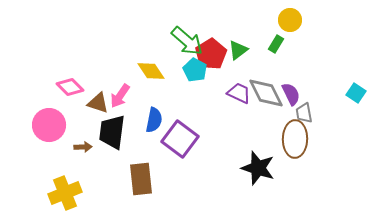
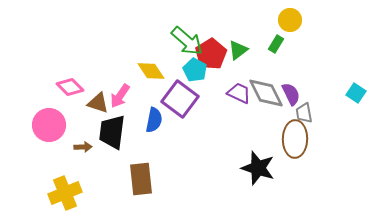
purple square: moved 40 px up
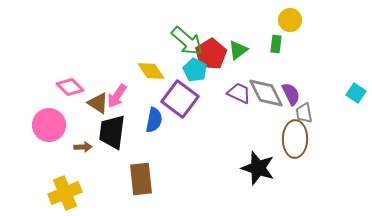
green rectangle: rotated 24 degrees counterclockwise
pink arrow: moved 3 px left
brown triangle: rotated 15 degrees clockwise
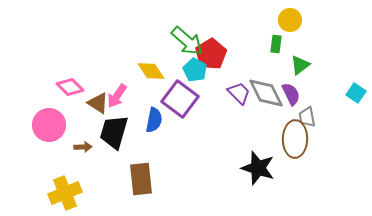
green triangle: moved 62 px right, 15 px down
purple trapezoid: rotated 20 degrees clockwise
gray trapezoid: moved 3 px right, 4 px down
black trapezoid: moved 2 px right; rotated 9 degrees clockwise
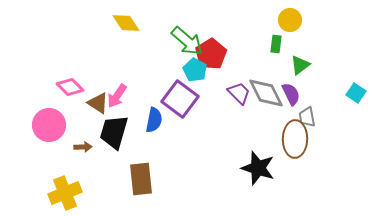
yellow diamond: moved 25 px left, 48 px up
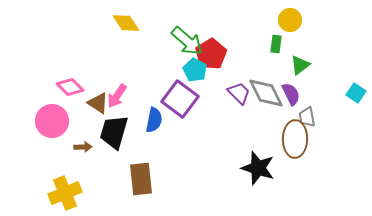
pink circle: moved 3 px right, 4 px up
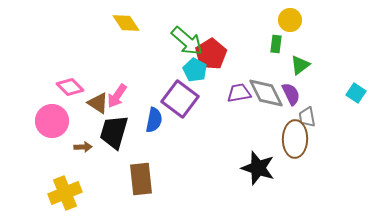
purple trapezoid: rotated 55 degrees counterclockwise
